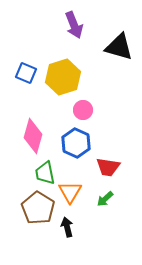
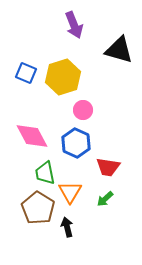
black triangle: moved 3 px down
pink diamond: moved 1 px left; rotated 44 degrees counterclockwise
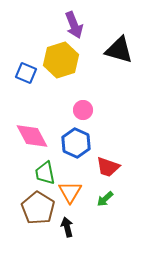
yellow hexagon: moved 2 px left, 17 px up
red trapezoid: rotated 10 degrees clockwise
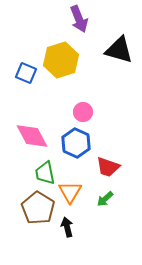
purple arrow: moved 5 px right, 6 px up
pink circle: moved 2 px down
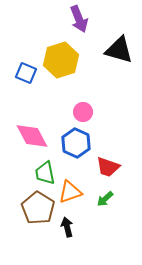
orange triangle: rotated 40 degrees clockwise
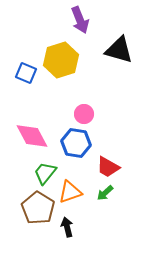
purple arrow: moved 1 px right, 1 px down
pink circle: moved 1 px right, 2 px down
blue hexagon: rotated 16 degrees counterclockwise
red trapezoid: rotated 10 degrees clockwise
green trapezoid: rotated 50 degrees clockwise
green arrow: moved 6 px up
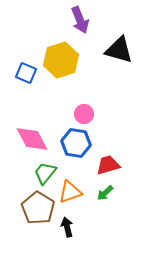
pink diamond: moved 3 px down
red trapezoid: moved 2 px up; rotated 135 degrees clockwise
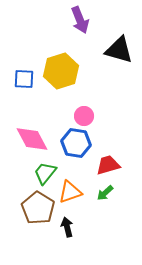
yellow hexagon: moved 11 px down
blue square: moved 2 px left, 6 px down; rotated 20 degrees counterclockwise
pink circle: moved 2 px down
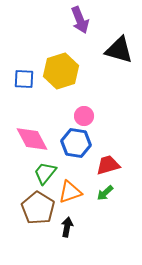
black arrow: rotated 24 degrees clockwise
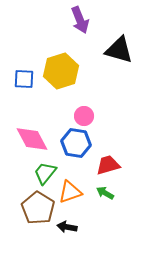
green arrow: rotated 72 degrees clockwise
black arrow: rotated 90 degrees counterclockwise
